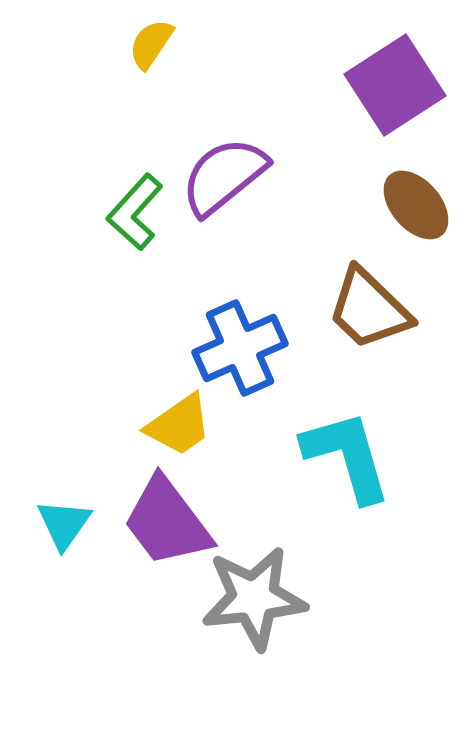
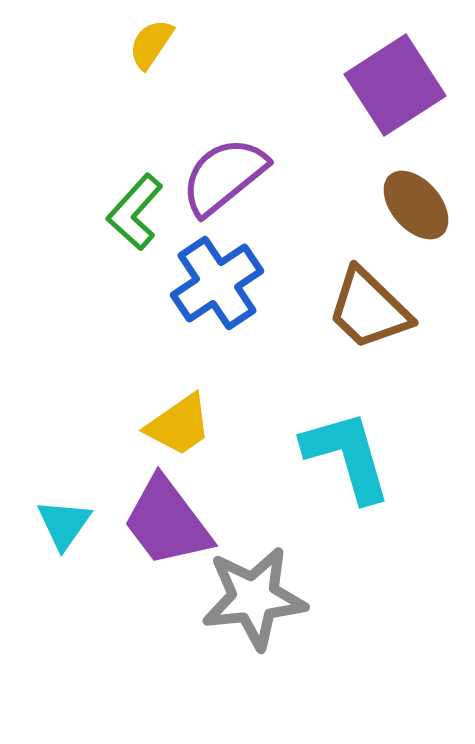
blue cross: moved 23 px left, 65 px up; rotated 10 degrees counterclockwise
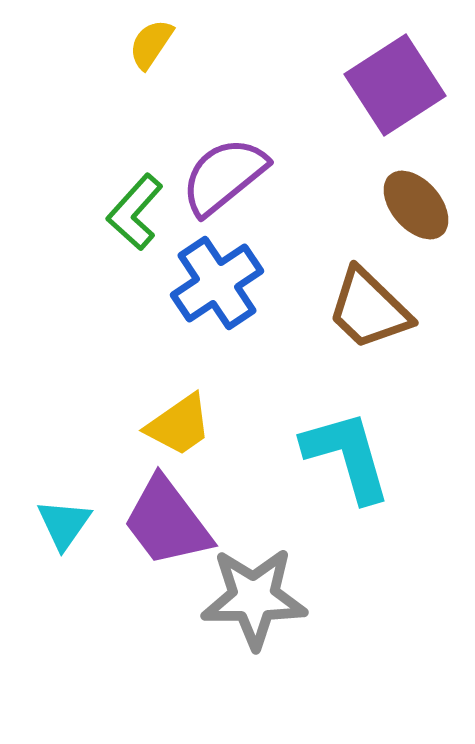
gray star: rotated 6 degrees clockwise
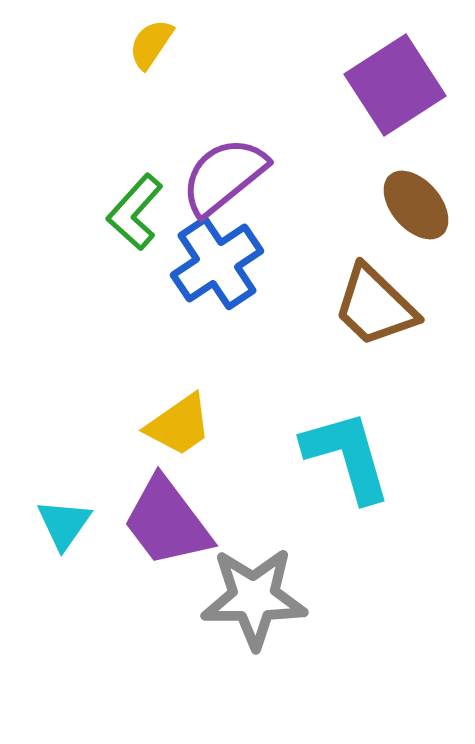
blue cross: moved 20 px up
brown trapezoid: moved 6 px right, 3 px up
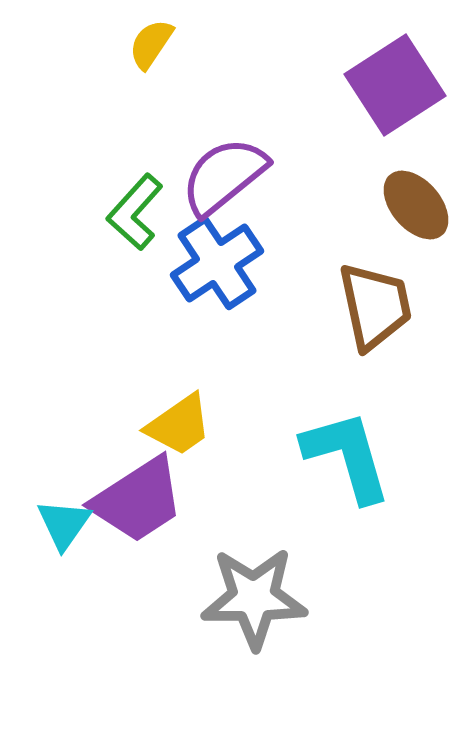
brown trapezoid: rotated 146 degrees counterclockwise
purple trapezoid: moved 29 px left, 22 px up; rotated 86 degrees counterclockwise
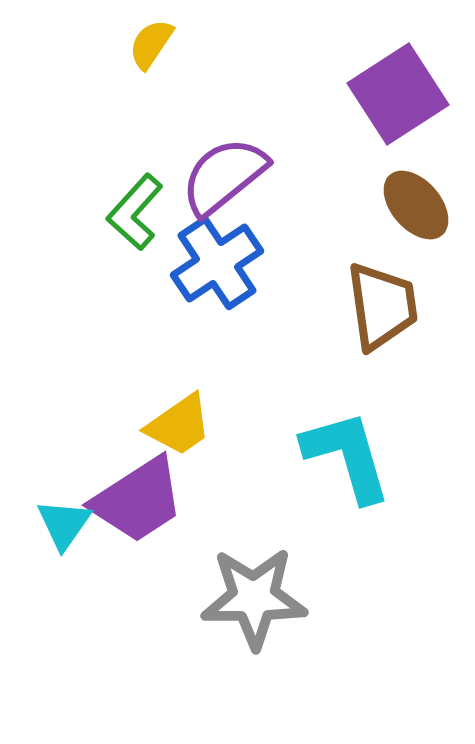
purple square: moved 3 px right, 9 px down
brown trapezoid: moved 7 px right; rotated 4 degrees clockwise
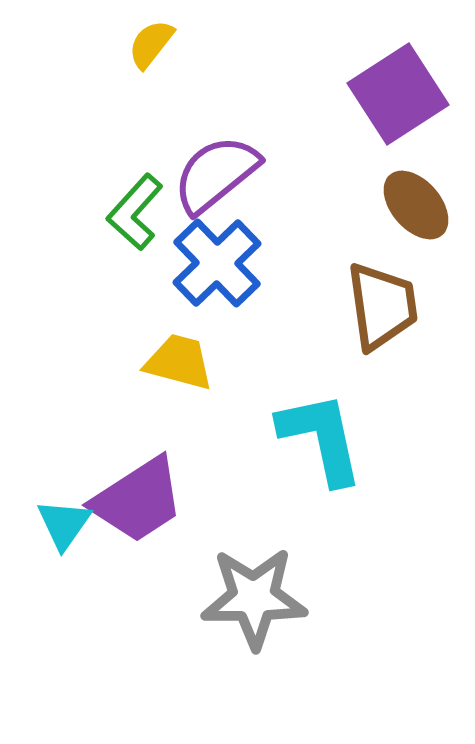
yellow semicircle: rotated 4 degrees clockwise
purple semicircle: moved 8 px left, 2 px up
blue cross: rotated 10 degrees counterclockwise
yellow trapezoid: moved 63 px up; rotated 130 degrees counterclockwise
cyan L-shape: moved 26 px left, 18 px up; rotated 4 degrees clockwise
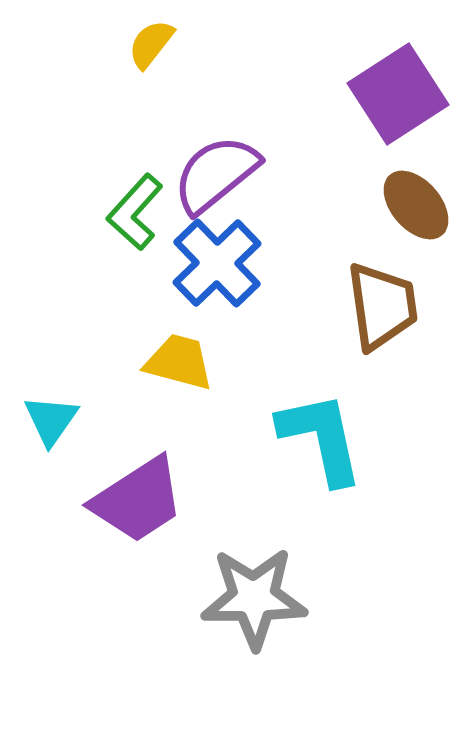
cyan triangle: moved 13 px left, 104 px up
